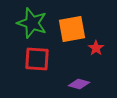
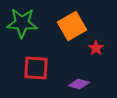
green star: moved 10 px left; rotated 16 degrees counterclockwise
orange square: moved 3 px up; rotated 20 degrees counterclockwise
red square: moved 1 px left, 9 px down
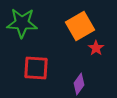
orange square: moved 8 px right
purple diamond: rotated 70 degrees counterclockwise
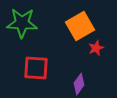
red star: rotated 14 degrees clockwise
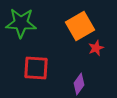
green star: moved 1 px left
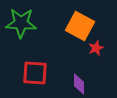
orange square: rotated 32 degrees counterclockwise
red square: moved 1 px left, 5 px down
purple diamond: rotated 35 degrees counterclockwise
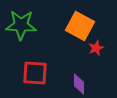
green star: moved 2 px down
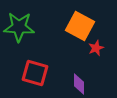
green star: moved 2 px left, 2 px down
red square: rotated 12 degrees clockwise
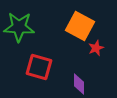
red square: moved 4 px right, 6 px up
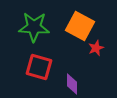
green star: moved 15 px right
purple diamond: moved 7 px left
